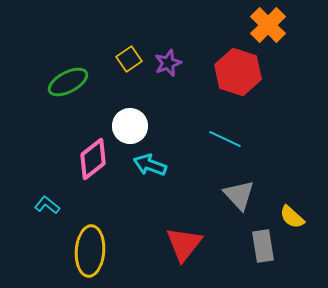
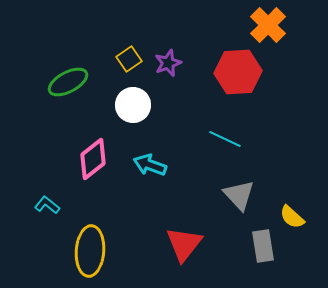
red hexagon: rotated 21 degrees counterclockwise
white circle: moved 3 px right, 21 px up
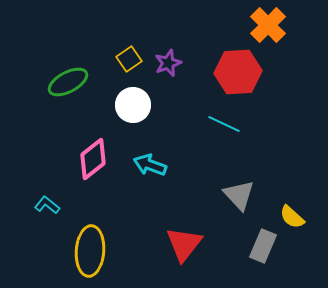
cyan line: moved 1 px left, 15 px up
gray rectangle: rotated 32 degrees clockwise
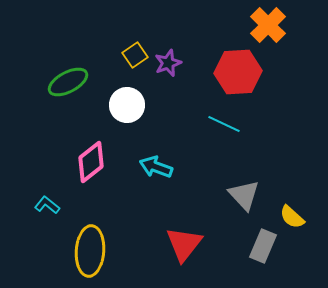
yellow square: moved 6 px right, 4 px up
white circle: moved 6 px left
pink diamond: moved 2 px left, 3 px down
cyan arrow: moved 6 px right, 2 px down
gray triangle: moved 5 px right
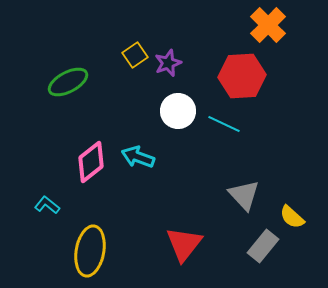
red hexagon: moved 4 px right, 4 px down
white circle: moved 51 px right, 6 px down
cyan arrow: moved 18 px left, 10 px up
gray rectangle: rotated 16 degrees clockwise
yellow ellipse: rotated 6 degrees clockwise
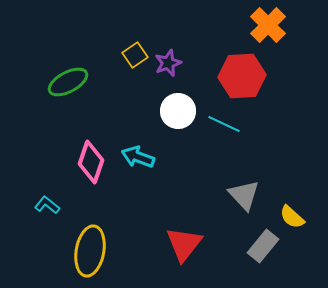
pink diamond: rotated 33 degrees counterclockwise
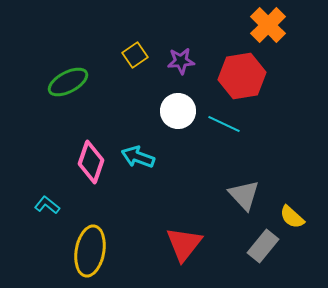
purple star: moved 13 px right, 2 px up; rotated 16 degrees clockwise
red hexagon: rotated 6 degrees counterclockwise
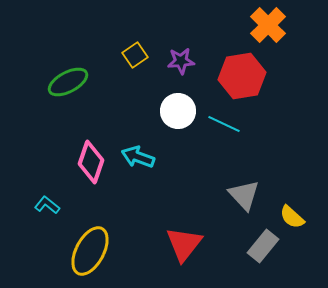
yellow ellipse: rotated 18 degrees clockwise
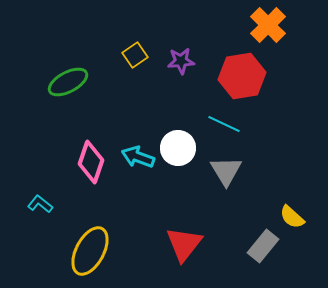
white circle: moved 37 px down
gray triangle: moved 18 px left, 24 px up; rotated 12 degrees clockwise
cyan L-shape: moved 7 px left, 1 px up
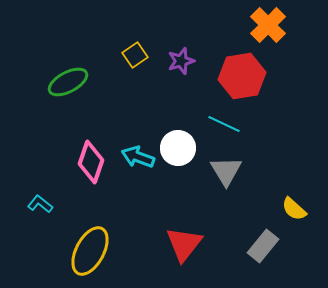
purple star: rotated 12 degrees counterclockwise
yellow semicircle: moved 2 px right, 8 px up
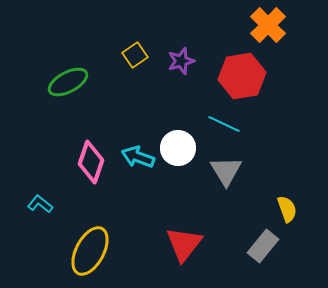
yellow semicircle: moved 7 px left; rotated 152 degrees counterclockwise
